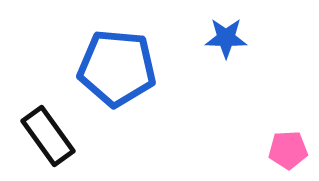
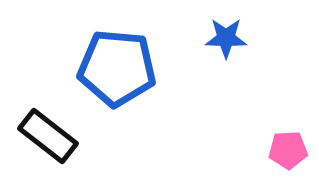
black rectangle: rotated 16 degrees counterclockwise
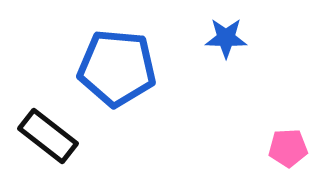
pink pentagon: moved 2 px up
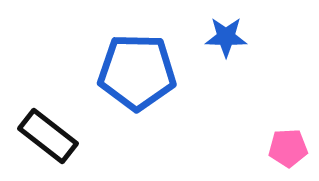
blue star: moved 1 px up
blue pentagon: moved 20 px right, 4 px down; rotated 4 degrees counterclockwise
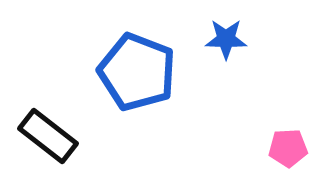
blue star: moved 2 px down
blue pentagon: rotated 20 degrees clockwise
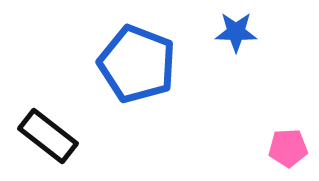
blue star: moved 10 px right, 7 px up
blue pentagon: moved 8 px up
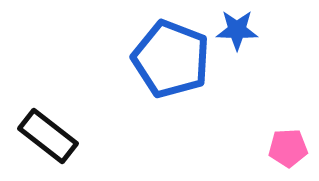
blue star: moved 1 px right, 2 px up
blue pentagon: moved 34 px right, 5 px up
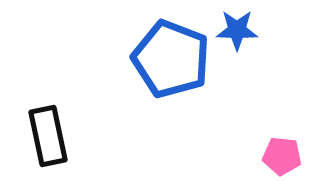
black rectangle: rotated 40 degrees clockwise
pink pentagon: moved 6 px left, 8 px down; rotated 9 degrees clockwise
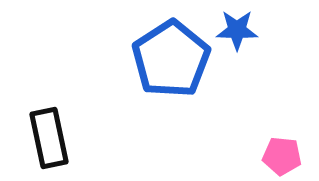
blue pentagon: rotated 18 degrees clockwise
black rectangle: moved 1 px right, 2 px down
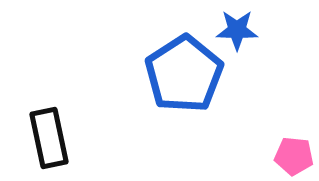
blue pentagon: moved 13 px right, 15 px down
pink pentagon: moved 12 px right
